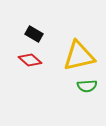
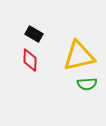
red diamond: rotated 50 degrees clockwise
green semicircle: moved 2 px up
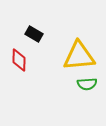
yellow triangle: rotated 8 degrees clockwise
red diamond: moved 11 px left
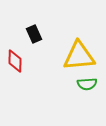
black rectangle: rotated 36 degrees clockwise
red diamond: moved 4 px left, 1 px down
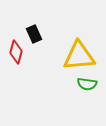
red diamond: moved 1 px right, 9 px up; rotated 15 degrees clockwise
green semicircle: rotated 12 degrees clockwise
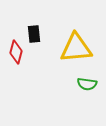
black rectangle: rotated 18 degrees clockwise
yellow triangle: moved 3 px left, 8 px up
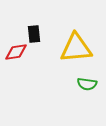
red diamond: rotated 65 degrees clockwise
